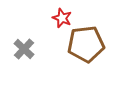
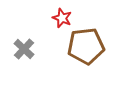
brown pentagon: moved 2 px down
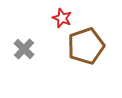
brown pentagon: rotated 12 degrees counterclockwise
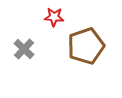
red star: moved 8 px left, 1 px up; rotated 18 degrees counterclockwise
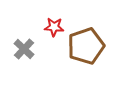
red star: moved 10 px down
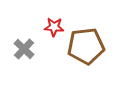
brown pentagon: rotated 12 degrees clockwise
